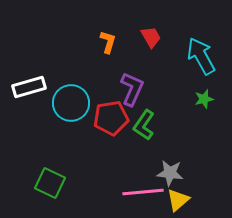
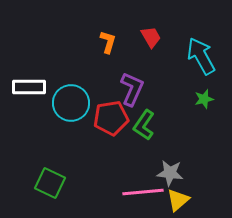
white rectangle: rotated 16 degrees clockwise
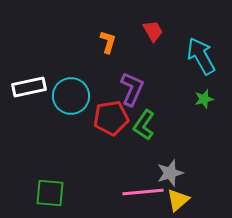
red trapezoid: moved 2 px right, 6 px up
white rectangle: rotated 12 degrees counterclockwise
cyan circle: moved 7 px up
gray star: rotated 24 degrees counterclockwise
green square: moved 10 px down; rotated 20 degrees counterclockwise
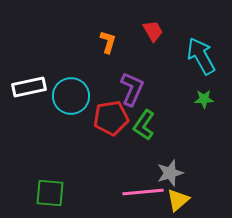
green star: rotated 12 degrees clockwise
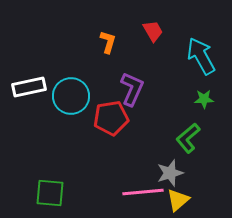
green L-shape: moved 44 px right, 13 px down; rotated 16 degrees clockwise
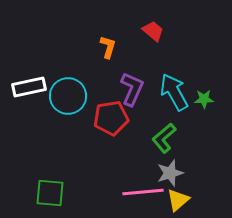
red trapezoid: rotated 20 degrees counterclockwise
orange L-shape: moved 5 px down
cyan arrow: moved 27 px left, 36 px down
cyan circle: moved 3 px left
green L-shape: moved 24 px left
